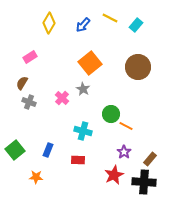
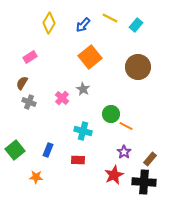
orange square: moved 6 px up
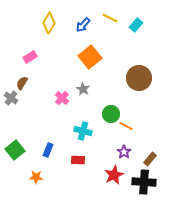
brown circle: moved 1 px right, 11 px down
gray cross: moved 18 px left, 4 px up; rotated 16 degrees clockwise
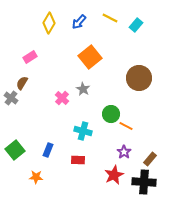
blue arrow: moved 4 px left, 3 px up
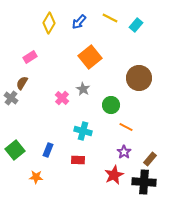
green circle: moved 9 px up
orange line: moved 1 px down
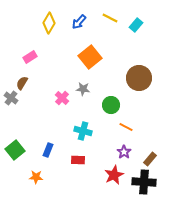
gray star: rotated 24 degrees counterclockwise
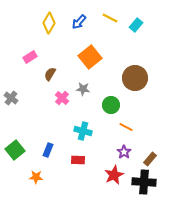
brown circle: moved 4 px left
brown semicircle: moved 28 px right, 9 px up
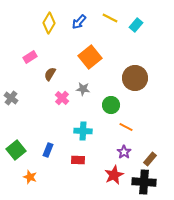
cyan cross: rotated 12 degrees counterclockwise
green square: moved 1 px right
orange star: moved 6 px left; rotated 16 degrees clockwise
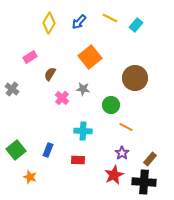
gray cross: moved 1 px right, 9 px up
purple star: moved 2 px left, 1 px down
